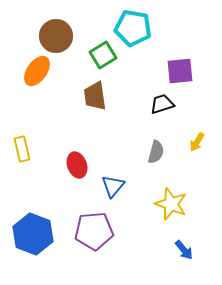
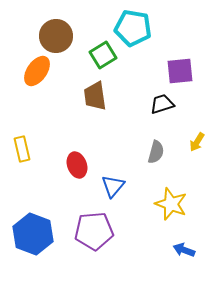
blue arrow: rotated 150 degrees clockwise
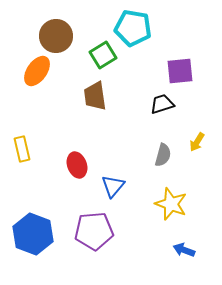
gray semicircle: moved 7 px right, 3 px down
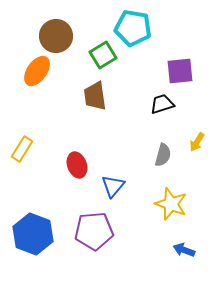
yellow rectangle: rotated 45 degrees clockwise
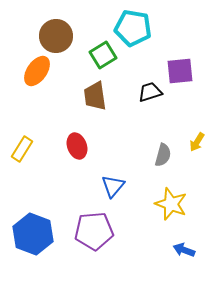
black trapezoid: moved 12 px left, 12 px up
red ellipse: moved 19 px up
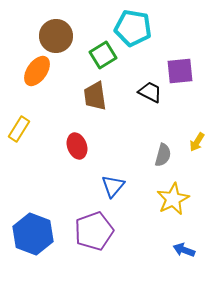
black trapezoid: rotated 45 degrees clockwise
yellow rectangle: moved 3 px left, 20 px up
yellow star: moved 2 px right, 5 px up; rotated 24 degrees clockwise
purple pentagon: rotated 15 degrees counterclockwise
